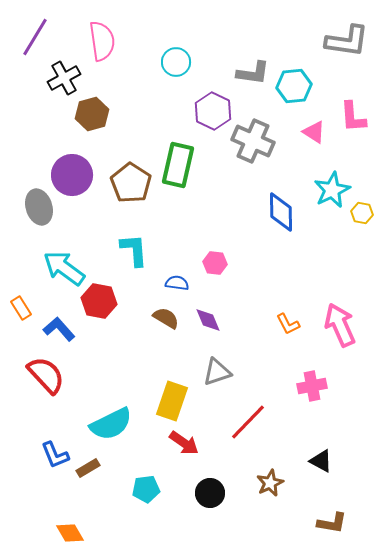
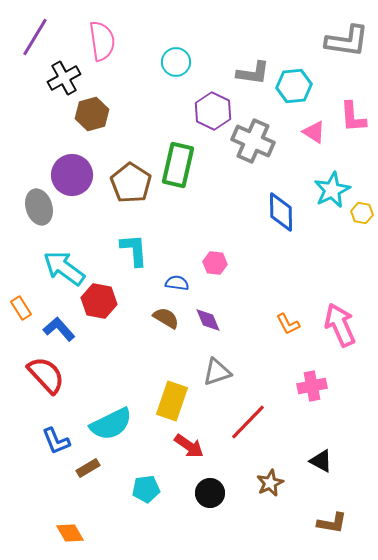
red arrow at (184, 443): moved 5 px right, 3 px down
blue L-shape at (55, 455): moved 1 px right, 14 px up
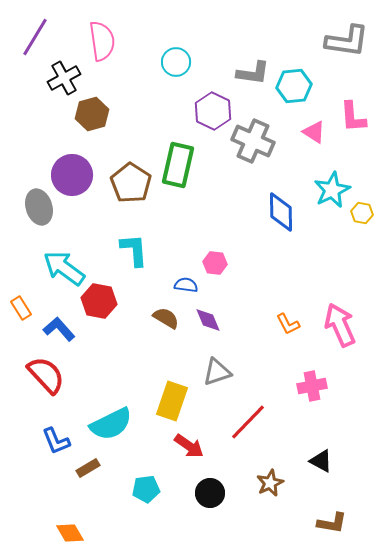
blue semicircle at (177, 283): moved 9 px right, 2 px down
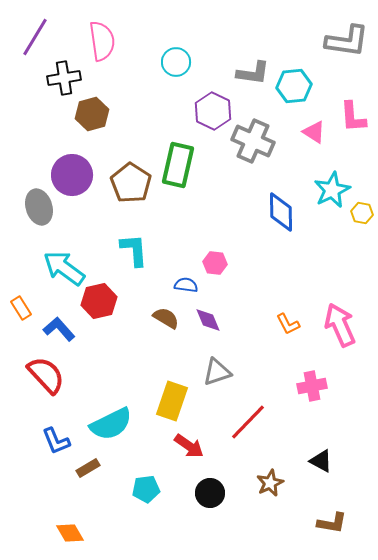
black cross at (64, 78): rotated 20 degrees clockwise
red hexagon at (99, 301): rotated 24 degrees counterclockwise
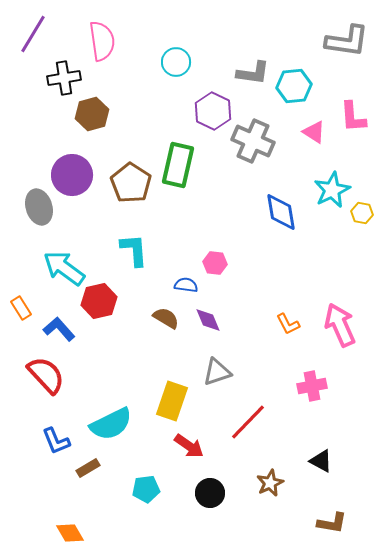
purple line at (35, 37): moved 2 px left, 3 px up
blue diamond at (281, 212): rotated 9 degrees counterclockwise
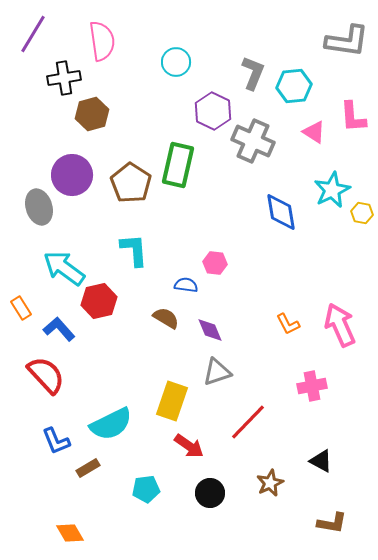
gray L-shape at (253, 73): rotated 76 degrees counterclockwise
purple diamond at (208, 320): moved 2 px right, 10 px down
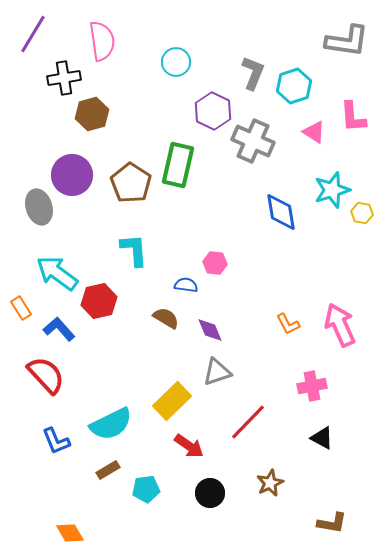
cyan hexagon at (294, 86): rotated 12 degrees counterclockwise
cyan star at (332, 190): rotated 9 degrees clockwise
cyan arrow at (64, 268): moved 7 px left, 5 px down
yellow rectangle at (172, 401): rotated 27 degrees clockwise
black triangle at (321, 461): moved 1 px right, 23 px up
brown rectangle at (88, 468): moved 20 px right, 2 px down
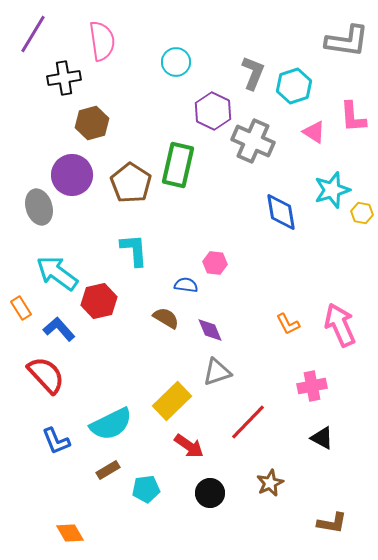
brown hexagon at (92, 114): moved 9 px down
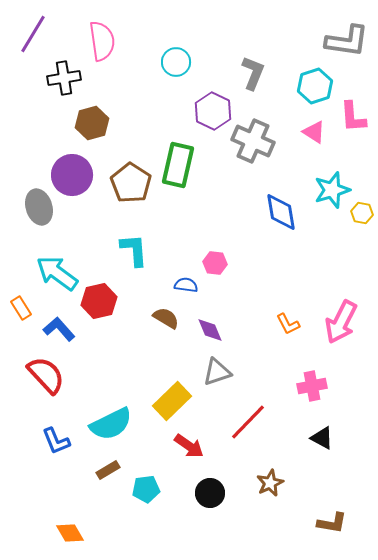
cyan hexagon at (294, 86): moved 21 px right
pink arrow at (340, 325): moved 1 px right, 3 px up; rotated 129 degrees counterclockwise
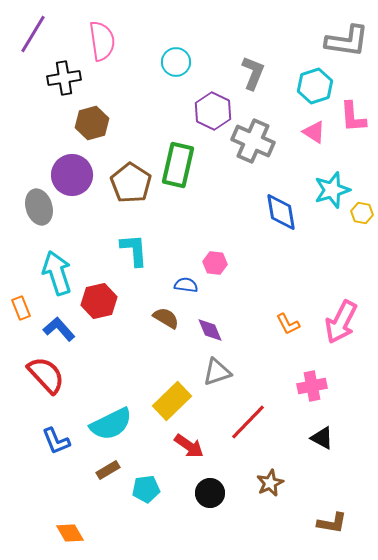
cyan arrow at (57, 273): rotated 36 degrees clockwise
orange rectangle at (21, 308): rotated 10 degrees clockwise
